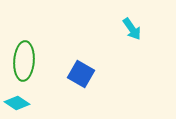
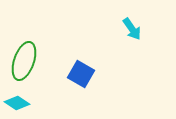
green ellipse: rotated 15 degrees clockwise
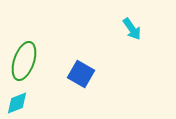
cyan diamond: rotated 55 degrees counterclockwise
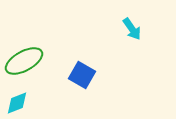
green ellipse: rotated 42 degrees clockwise
blue square: moved 1 px right, 1 px down
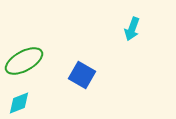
cyan arrow: rotated 55 degrees clockwise
cyan diamond: moved 2 px right
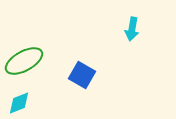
cyan arrow: rotated 10 degrees counterclockwise
